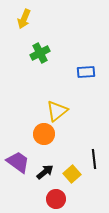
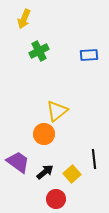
green cross: moved 1 px left, 2 px up
blue rectangle: moved 3 px right, 17 px up
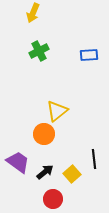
yellow arrow: moved 9 px right, 6 px up
red circle: moved 3 px left
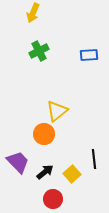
purple trapezoid: rotated 10 degrees clockwise
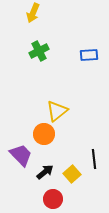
purple trapezoid: moved 3 px right, 7 px up
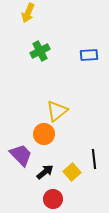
yellow arrow: moved 5 px left
green cross: moved 1 px right
yellow square: moved 2 px up
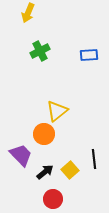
yellow square: moved 2 px left, 2 px up
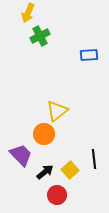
green cross: moved 15 px up
red circle: moved 4 px right, 4 px up
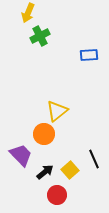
black line: rotated 18 degrees counterclockwise
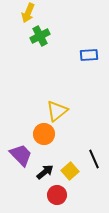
yellow square: moved 1 px down
